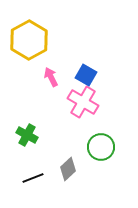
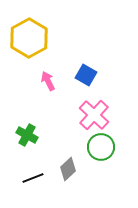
yellow hexagon: moved 2 px up
pink arrow: moved 3 px left, 4 px down
pink cross: moved 11 px right, 13 px down; rotated 12 degrees clockwise
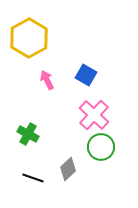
pink arrow: moved 1 px left, 1 px up
green cross: moved 1 px right, 1 px up
black line: rotated 40 degrees clockwise
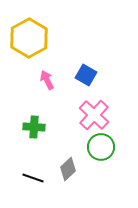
green cross: moved 6 px right, 7 px up; rotated 25 degrees counterclockwise
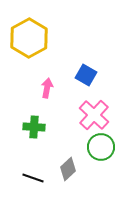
pink arrow: moved 8 px down; rotated 36 degrees clockwise
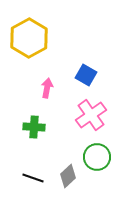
pink cross: moved 3 px left; rotated 12 degrees clockwise
green circle: moved 4 px left, 10 px down
gray diamond: moved 7 px down
